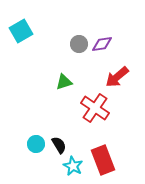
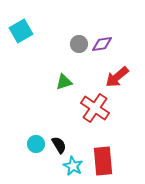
red rectangle: moved 1 px down; rotated 16 degrees clockwise
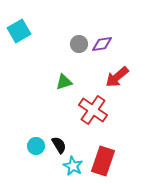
cyan square: moved 2 px left
red cross: moved 2 px left, 2 px down
cyan circle: moved 2 px down
red rectangle: rotated 24 degrees clockwise
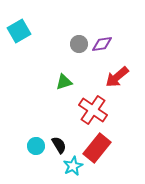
red rectangle: moved 6 px left, 13 px up; rotated 20 degrees clockwise
cyan star: rotated 18 degrees clockwise
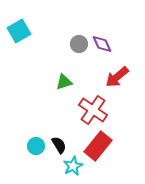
purple diamond: rotated 75 degrees clockwise
red rectangle: moved 1 px right, 2 px up
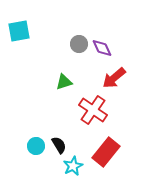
cyan square: rotated 20 degrees clockwise
purple diamond: moved 4 px down
red arrow: moved 3 px left, 1 px down
red rectangle: moved 8 px right, 6 px down
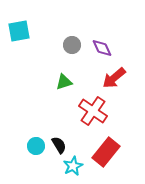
gray circle: moved 7 px left, 1 px down
red cross: moved 1 px down
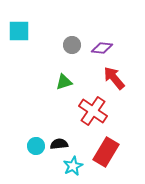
cyan square: rotated 10 degrees clockwise
purple diamond: rotated 60 degrees counterclockwise
red arrow: rotated 90 degrees clockwise
black semicircle: moved 1 px up; rotated 66 degrees counterclockwise
red rectangle: rotated 8 degrees counterclockwise
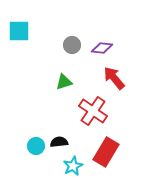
black semicircle: moved 2 px up
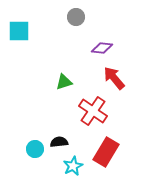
gray circle: moved 4 px right, 28 px up
cyan circle: moved 1 px left, 3 px down
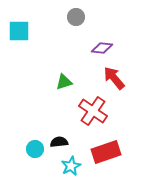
red rectangle: rotated 40 degrees clockwise
cyan star: moved 2 px left
